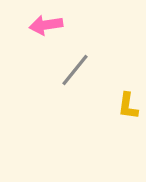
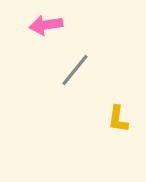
yellow L-shape: moved 10 px left, 13 px down
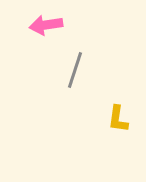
gray line: rotated 21 degrees counterclockwise
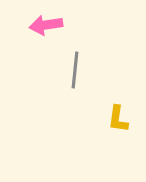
gray line: rotated 12 degrees counterclockwise
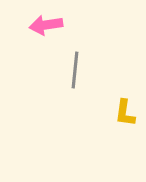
yellow L-shape: moved 7 px right, 6 px up
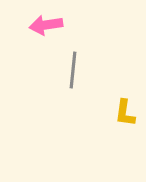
gray line: moved 2 px left
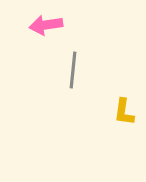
yellow L-shape: moved 1 px left, 1 px up
